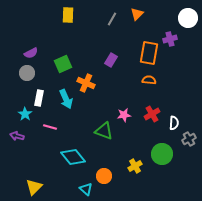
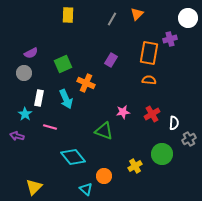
gray circle: moved 3 px left
pink star: moved 1 px left, 3 px up
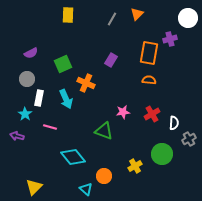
gray circle: moved 3 px right, 6 px down
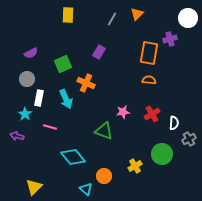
purple rectangle: moved 12 px left, 8 px up
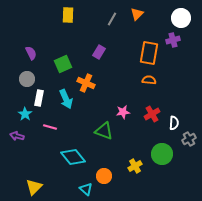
white circle: moved 7 px left
purple cross: moved 3 px right, 1 px down
purple semicircle: rotated 88 degrees counterclockwise
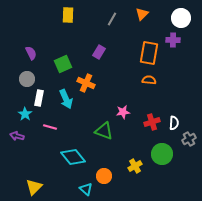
orange triangle: moved 5 px right
purple cross: rotated 16 degrees clockwise
red cross: moved 8 px down; rotated 14 degrees clockwise
